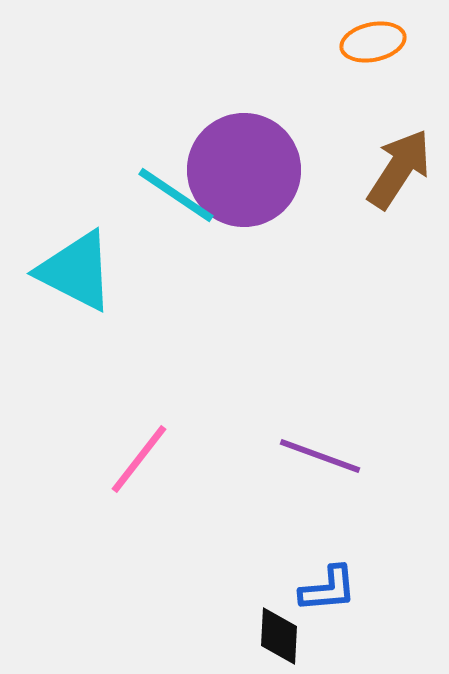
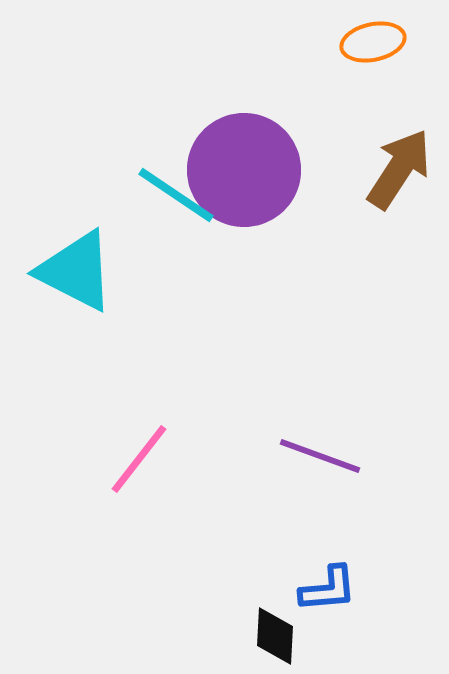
black diamond: moved 4 px left
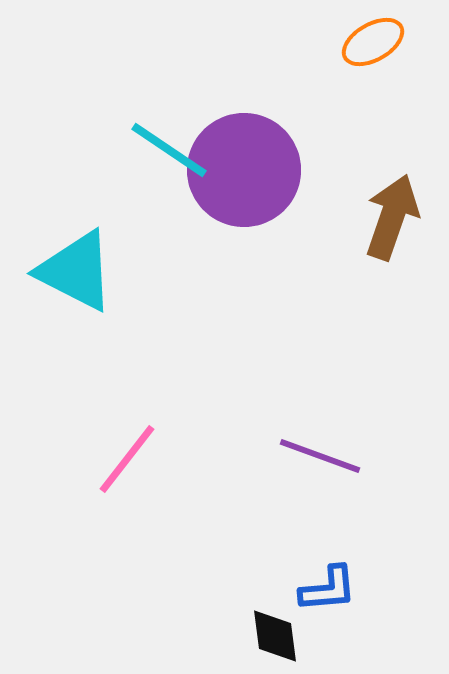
orange ellipse: rotated 18 degrees counterclockwise
brown arrow: moved 7 px left, 48 px down; rotated 14 degrees counterclockwise
cyan line: moved 7 px left, 45 px up
pink line: moved 12 px left
black diamond: rotated 10 degrees counterclockwise
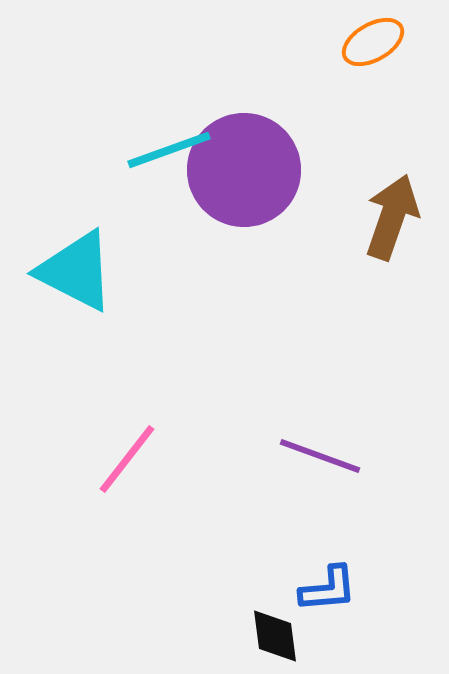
cyan line: rotated 54 degrees counterclockwise
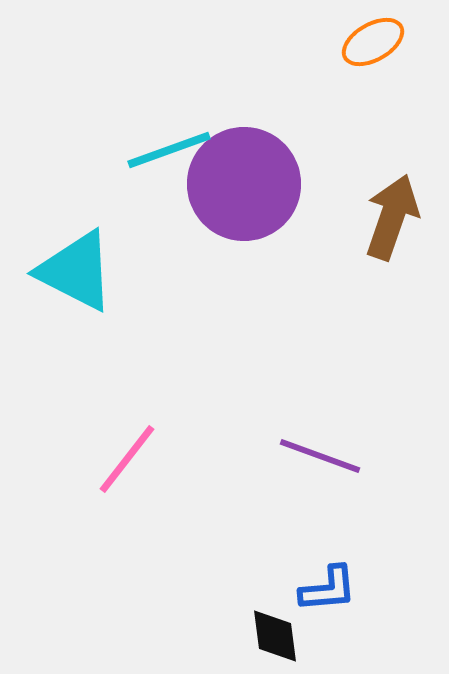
purple circle: moved 14 px down
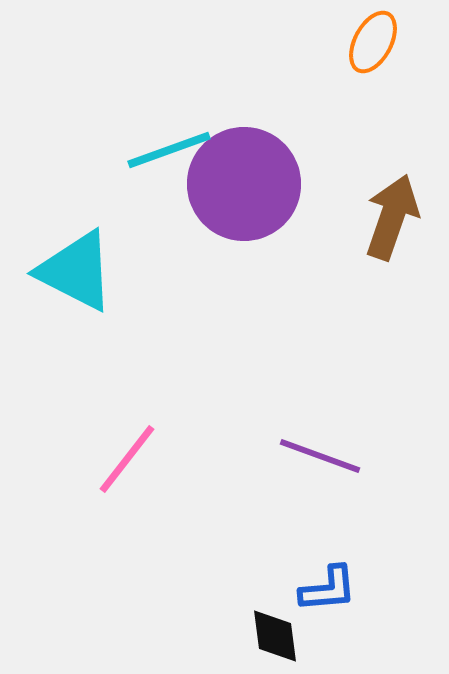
orange ellipse: rotated 32 degrees counterclockwise
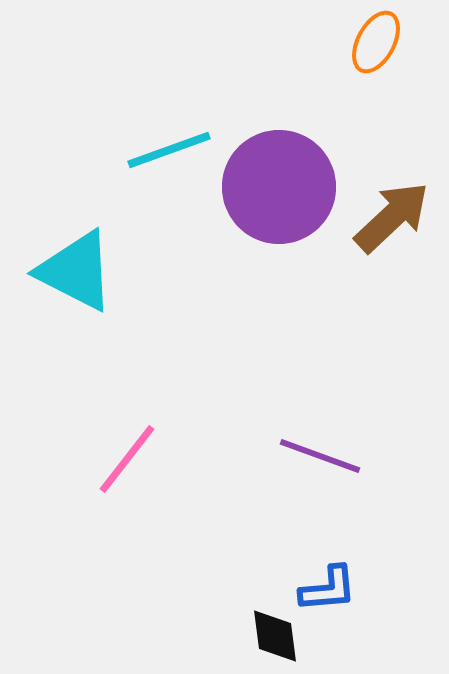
orange ellipse: moved 3 px right
purple circle: moved 35 px right, 3 px down
brown arrow: rotated 28 degrees clockwise
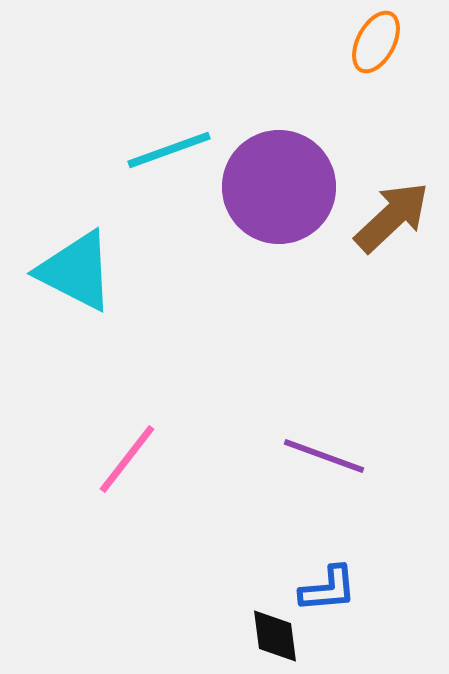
purple line: moved 4 px right
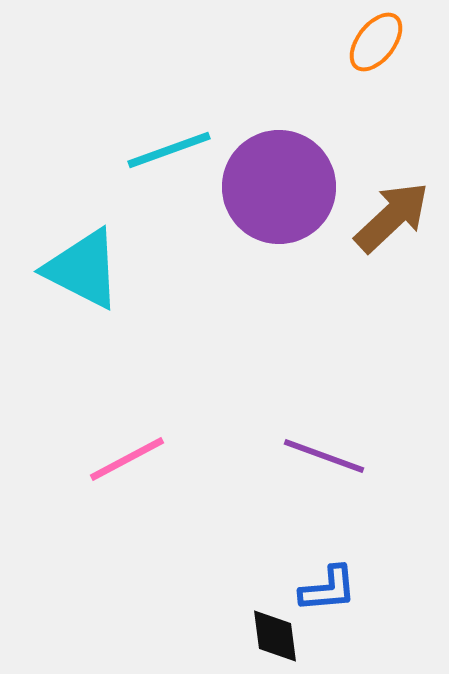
orange ellipse: rotated 10 degrees clockwise
cyan triangle: moved 7 px right, 2 px up
pink line: rotated 24 degrees clockwise
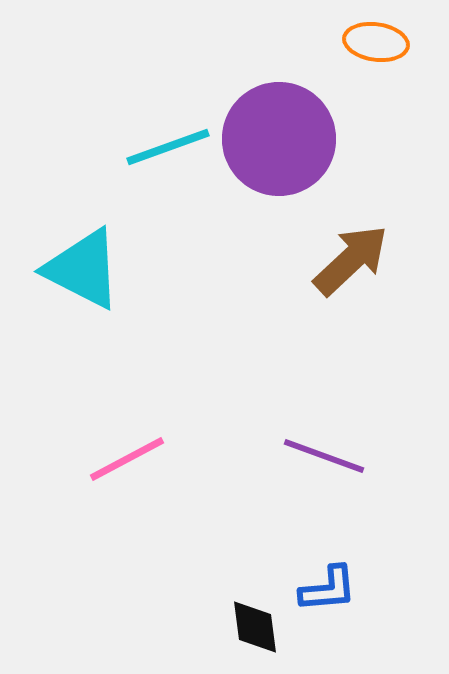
orange ellipse: rotated 60 degrees clockwise
cyan line: moved 1 px left, 3 px up
purple circle: moved 48 px up
brown arrow: moved 41 px left, 43 px down
black diamond: moved 20 px left, 9 px up
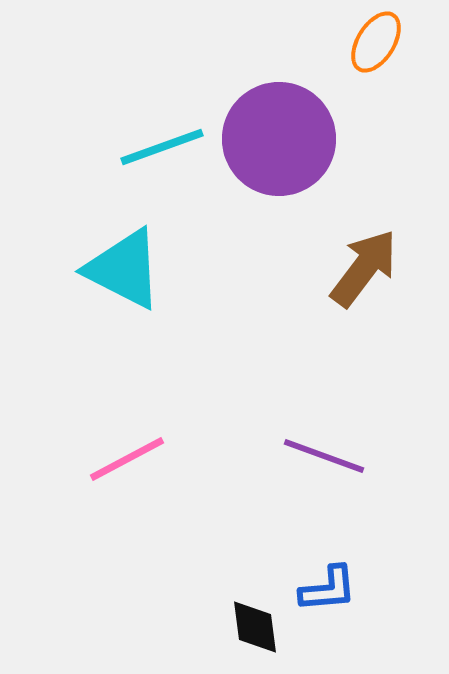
orange ellipse: rotated 66 degrees counterclockwise
cyan line: moved 6 px left
brown arrow: moved 13 px right, 8 px down; rotated 10 degrees counterclockwise
cyan triangle: moved 41 px right
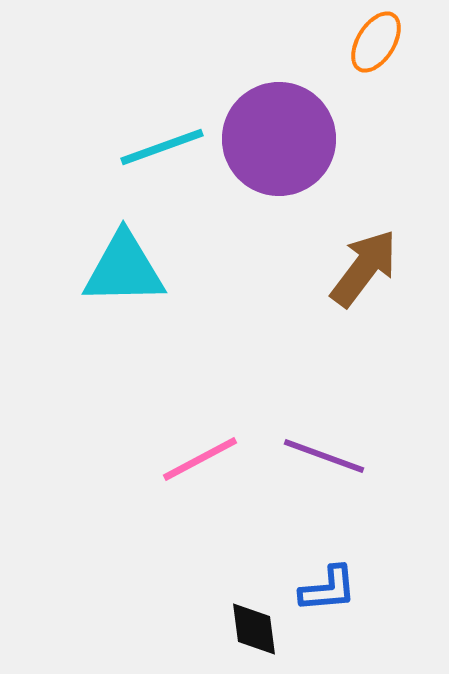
cyan triangle: rotated 28 degrees counterclockwise
pink line: moved 73 px right
black diamond: moved 1 px left, 2 px down
